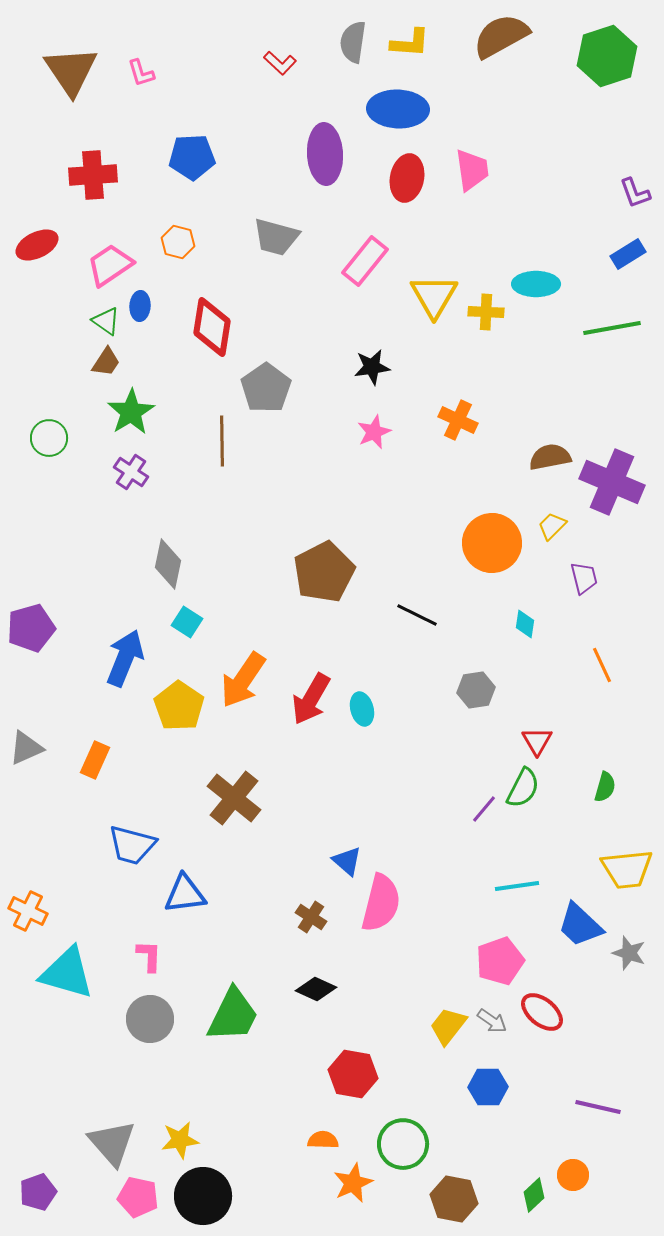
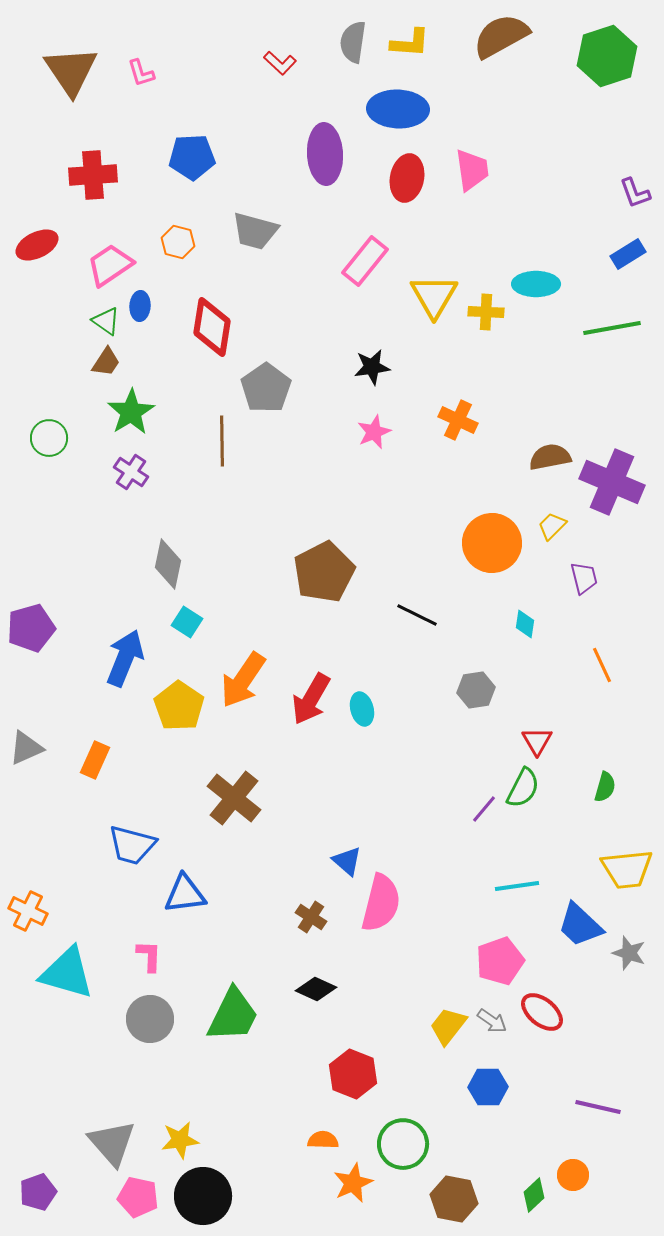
gray trapezoid at (276, 237): moved 21 px left, 6 px up
red hexagon at (353, 1074): rotated 12 degrees clockwise
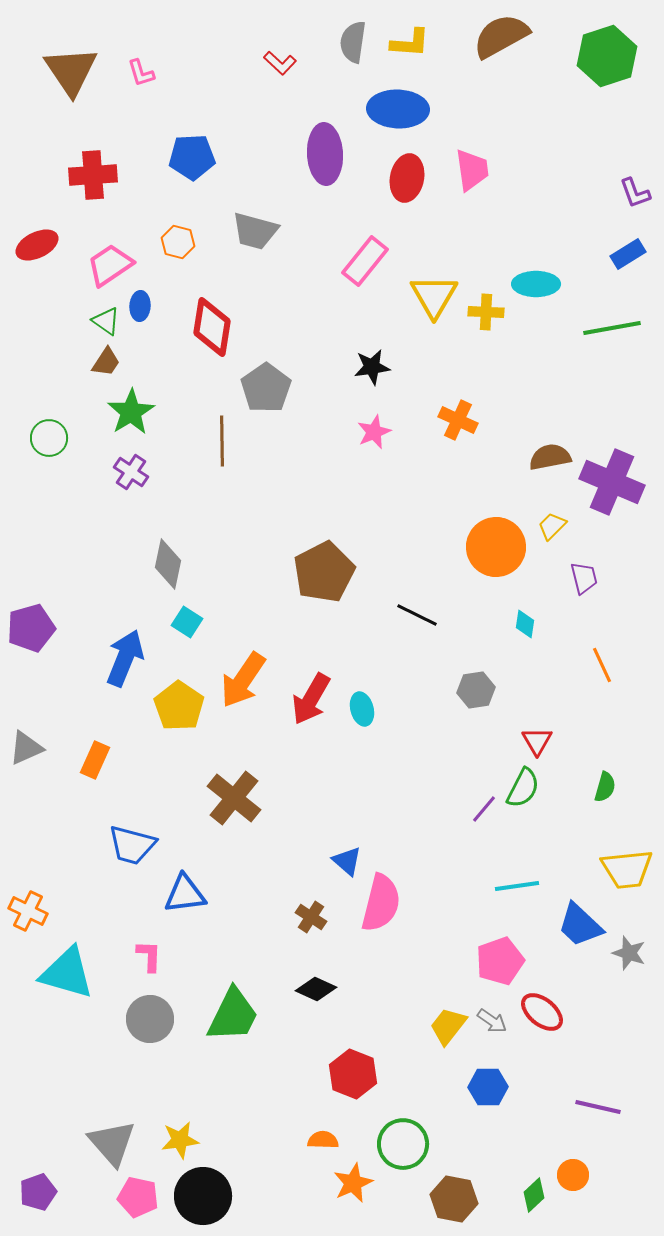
orange circle at (492, 543): moved 4 px right, 4 px down
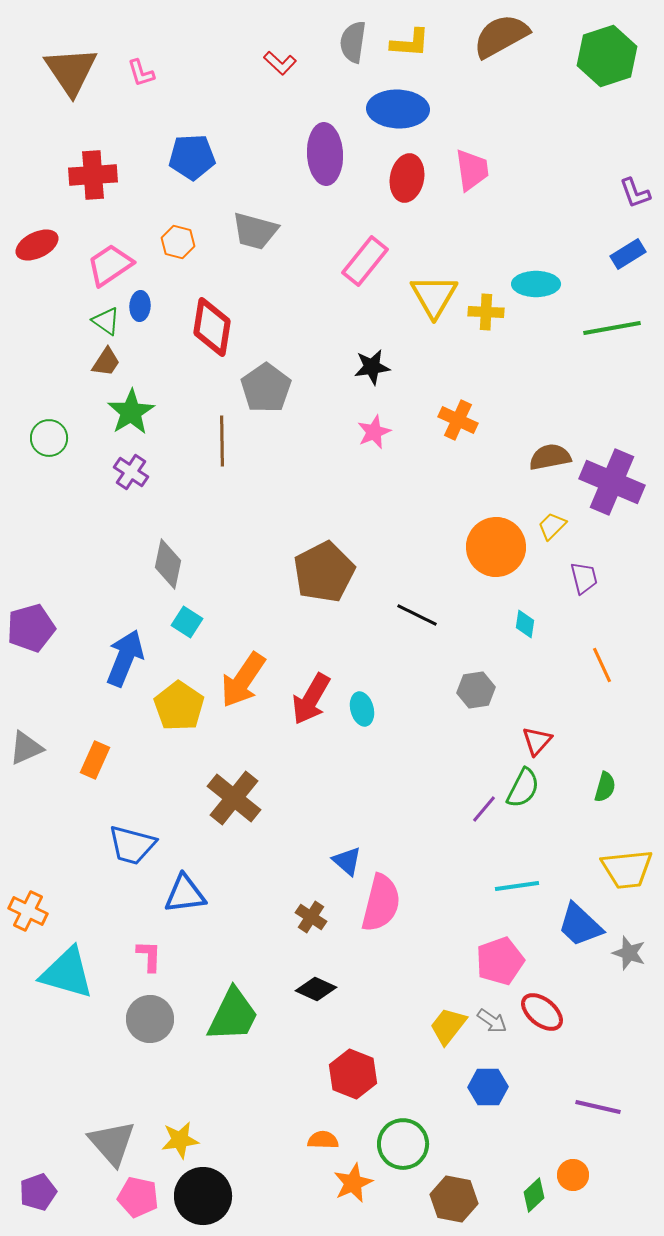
red triangle at (537, 741): rotated 12 degrees clockwise
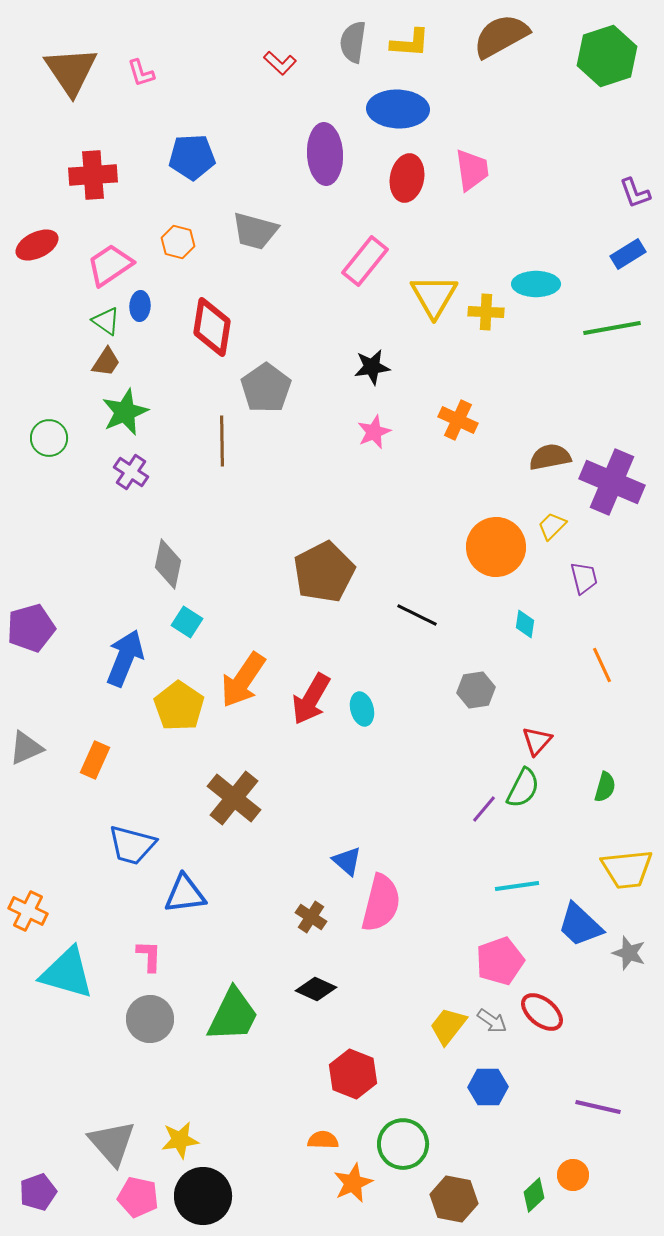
green star at (131, 412): moved 6 px left; rotated 9 degrees clockwise
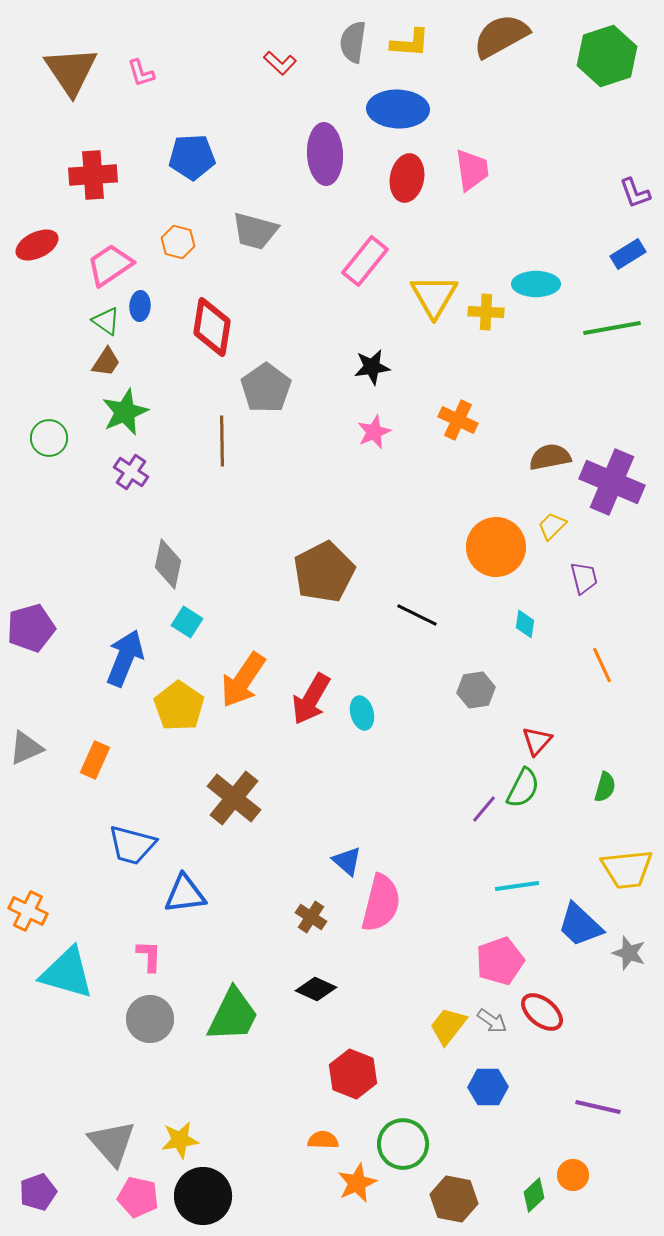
cyan ellipse at (362, 709): moved 4 px down
orange star at (353, 1183): moved 4 px right
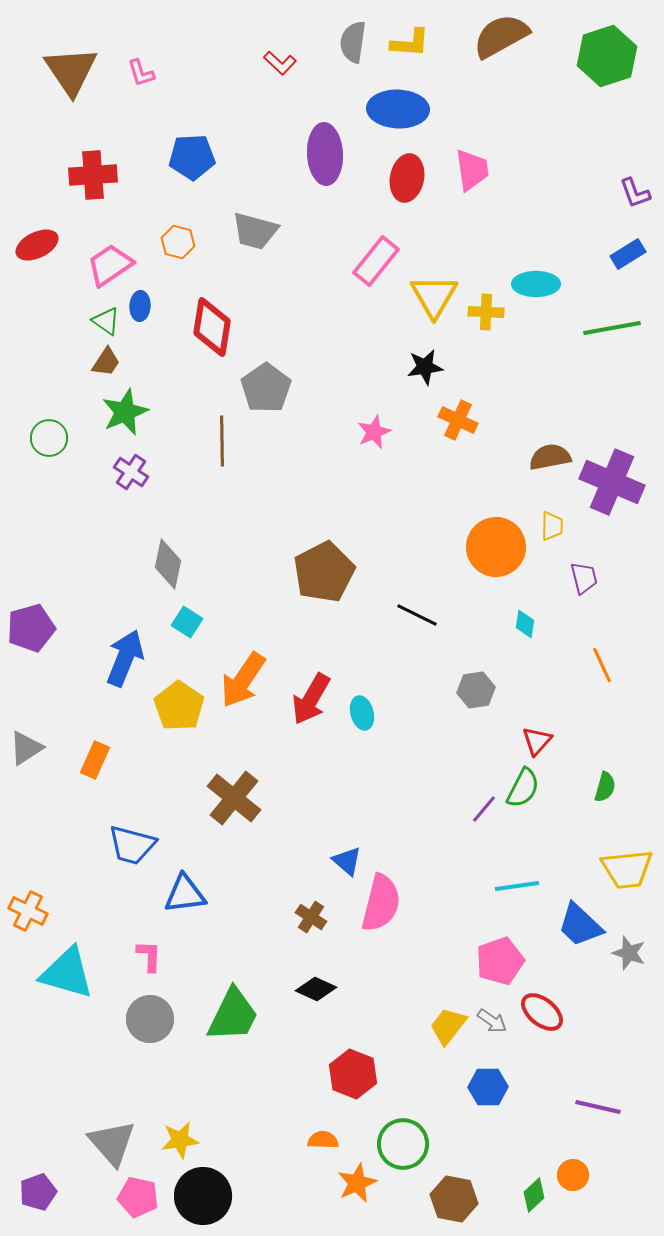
pink rectangle at (365, 261): moved 11 px right
black star at (372, 367): moved 53 px right
yellow trapezoid at (552, 526): rotated 136 degrees clockwise
gray triangle at (26, 748): rotated 9 degrees counterclockwise
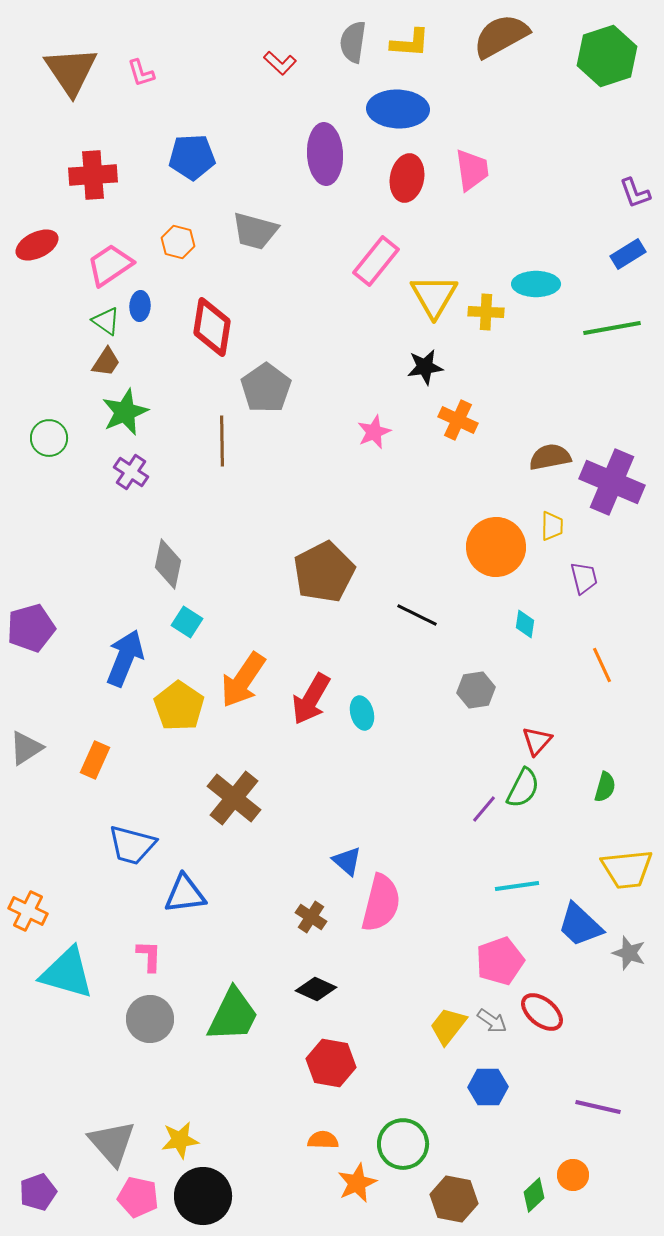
red hexagon at (353, 1074): moved 22 px left, 11 px up; rotated 12 degrees counterclockwise
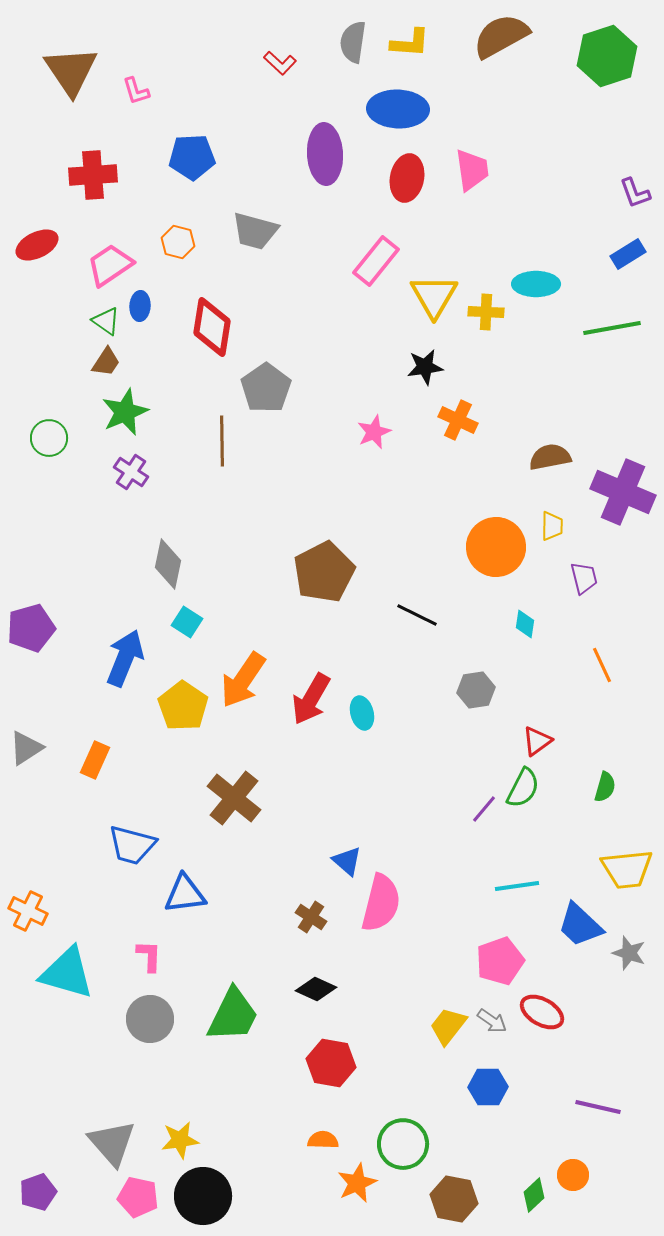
pink L-shape at (141, 73): moved 5 px left, 18 px down
purple cross at (612, 482): moved 11 px right, 10 px down
yellow pentagon at (179, 706): moved 4 px right
red triangle at (537, 741): rotated 12 degrees clockwise
red ellipse at (542, 1012): rotated 9 degrees counterclockwise
